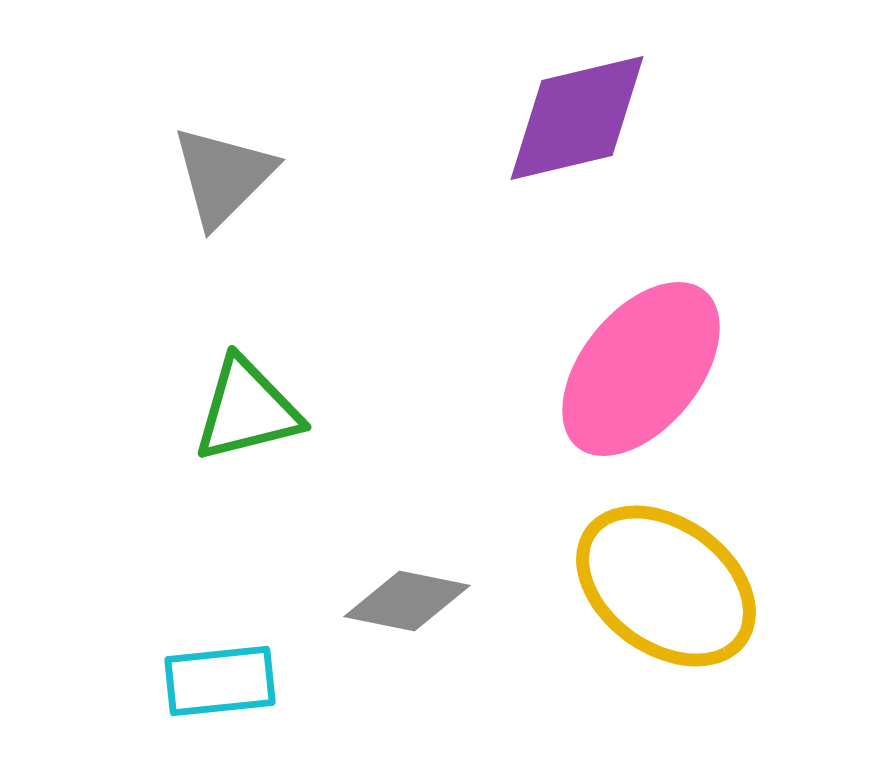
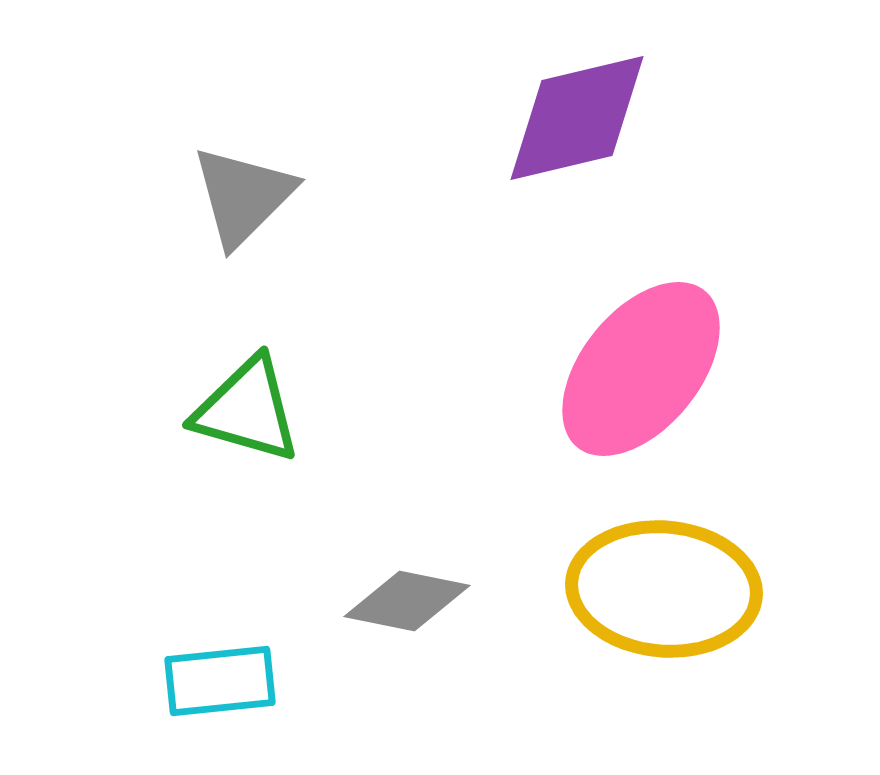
gray triangle: moved 20 px right, 20 px down
green triangle: rotated 30 degrees clockwise
yellow ellipse: moved 2 px left, 3 px down; rotated 31 degrees counterclockwise
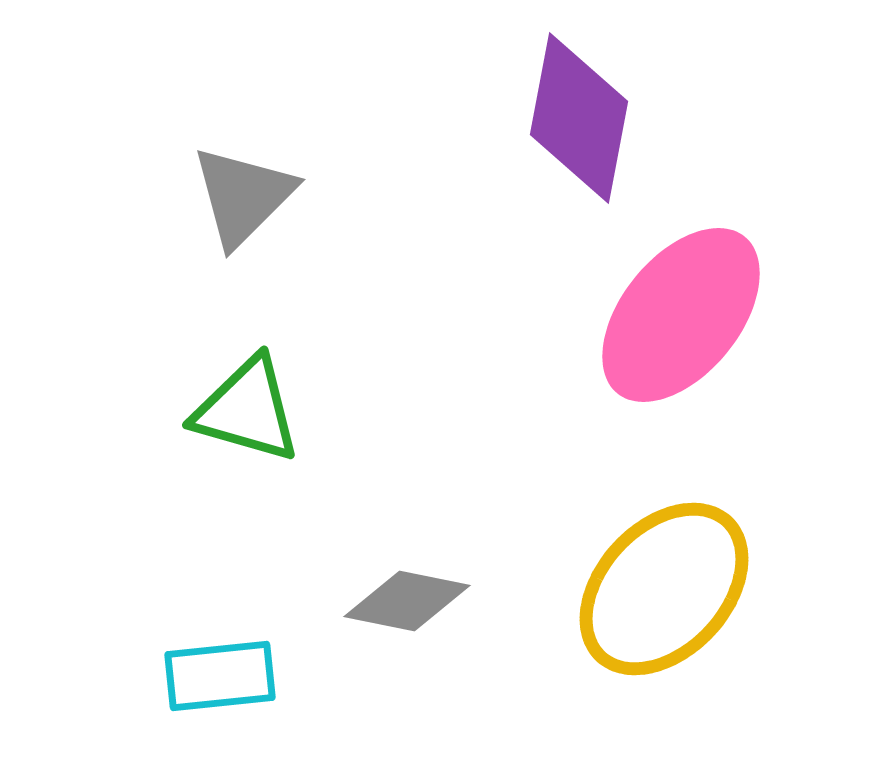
purple diamond: moved 2 px right; rotated 66 degrees counterclockwise
pink ellipse: moved 40 px right, 54 px up
yellow ellipse: rotated 52 degrees counterclockwise
cyan rectangle: moved 5 px up
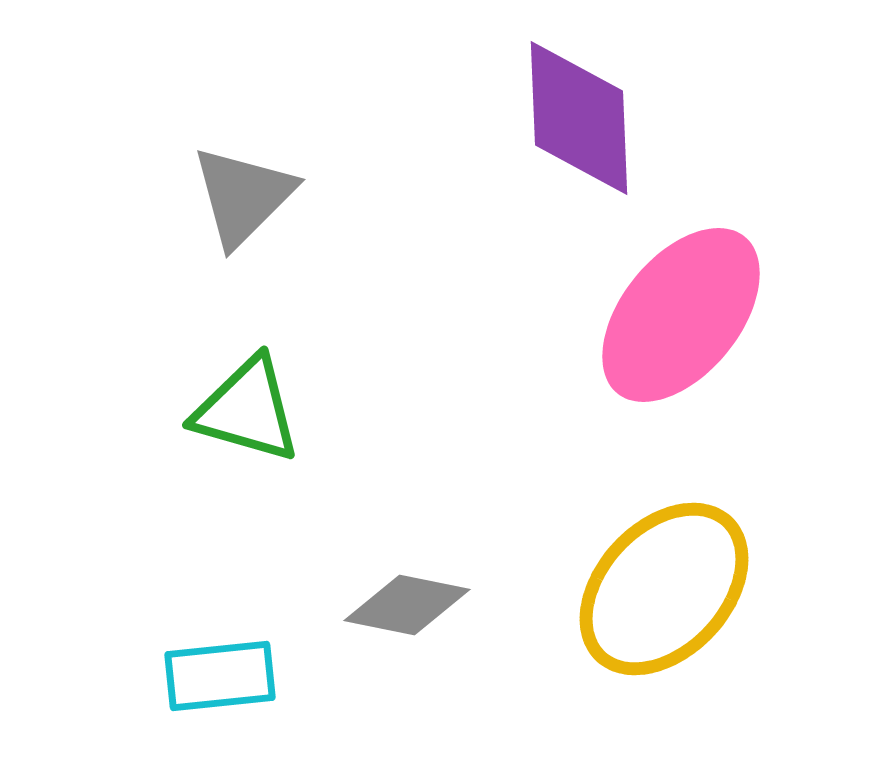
purple diamond: rotated 13 degrees counterclockwise
gray diamond: moved 4 px down
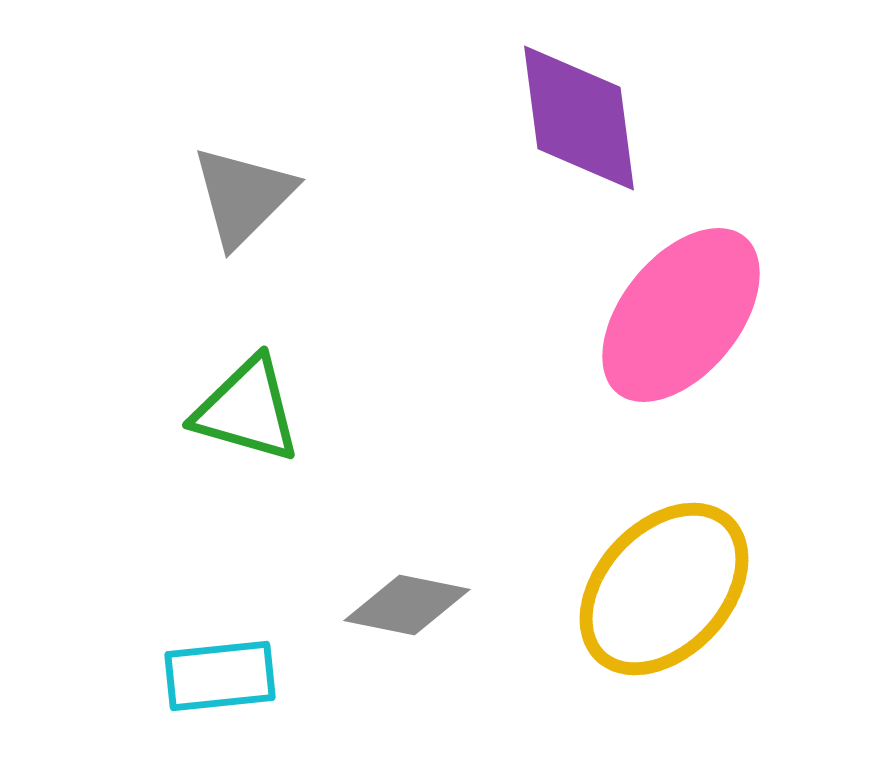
purple diamond: rotated 5 degrees counterclockwise
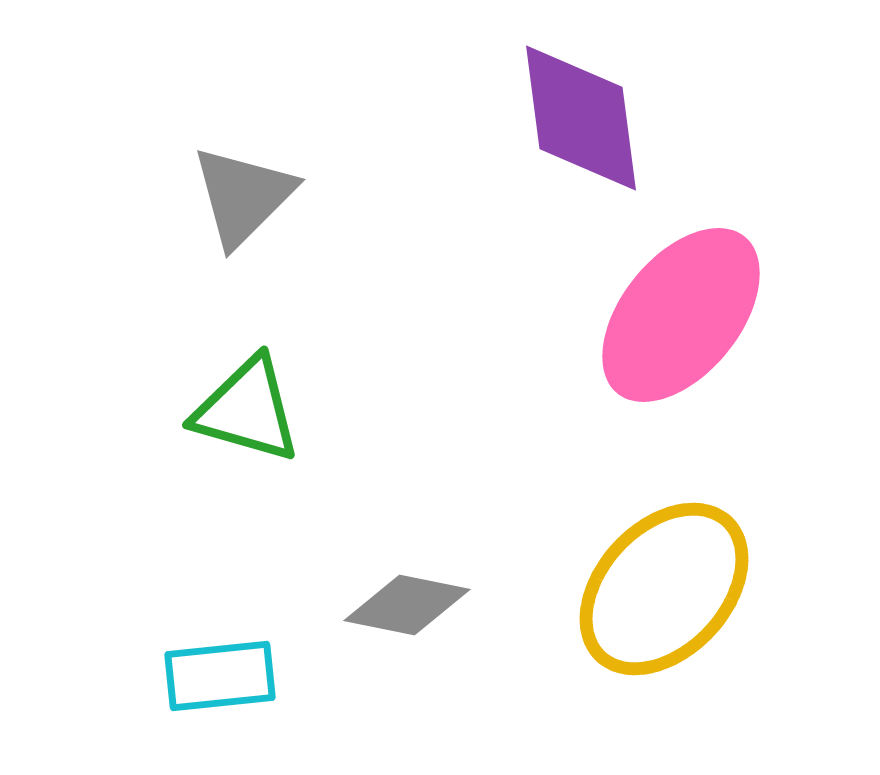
purple diamond: moved 2 px right
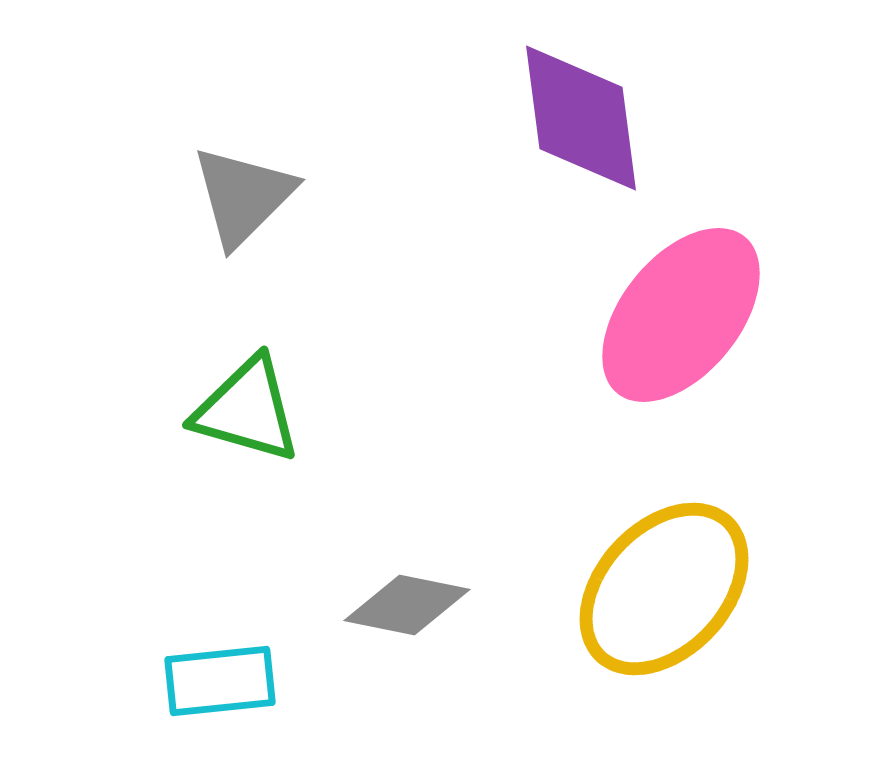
cyan rectangle: moved 5 px down
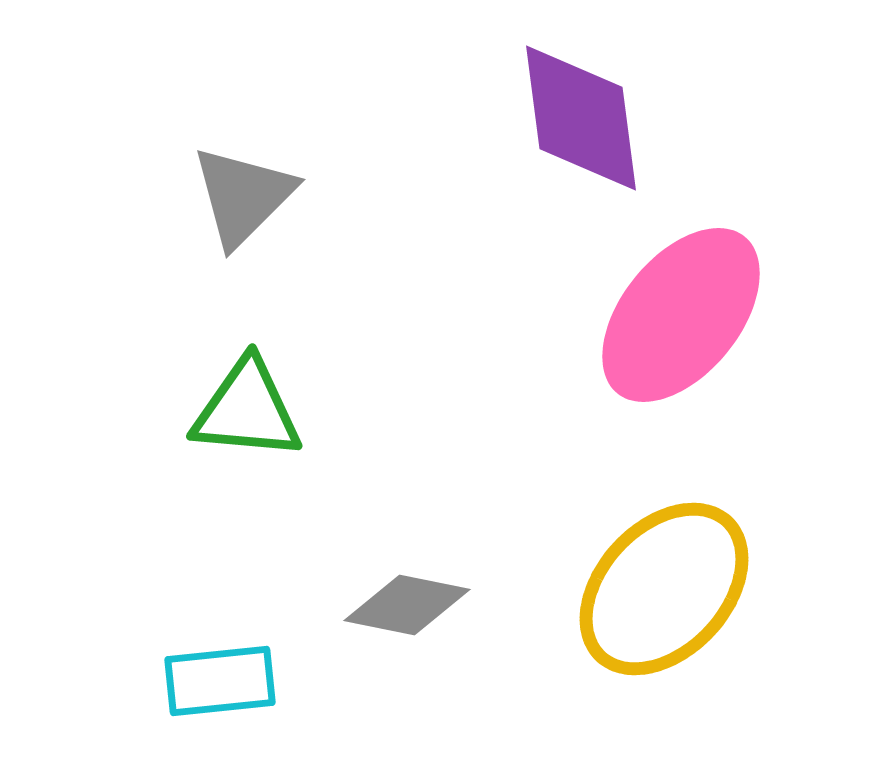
green triangle: rotated 11 degrees counterclockwise
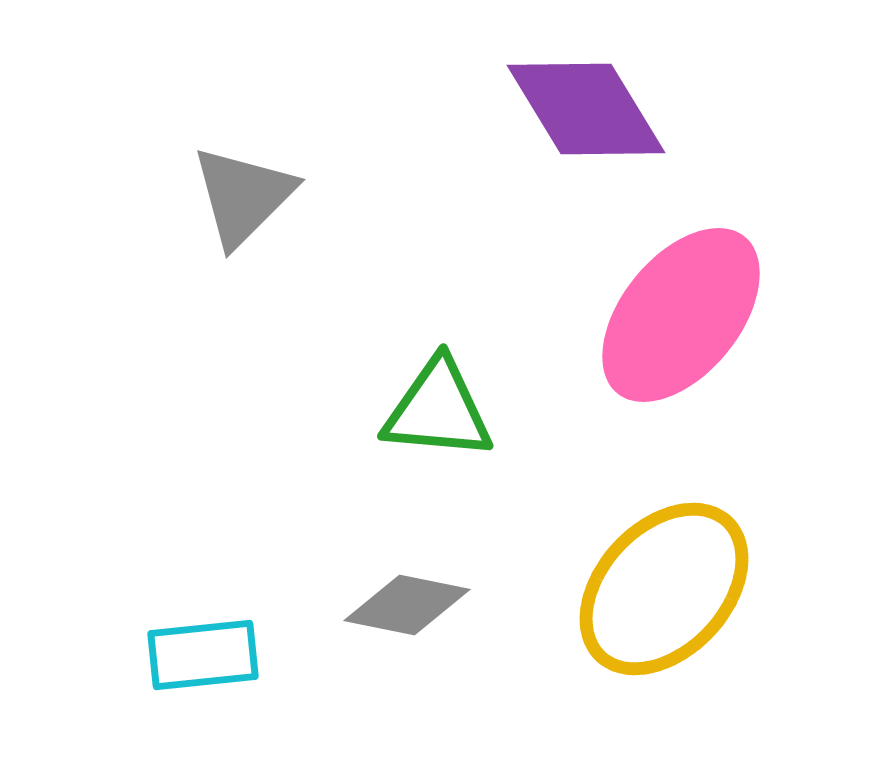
purple diamond: moved 5 px right, 9 px up; rotated 24 degrees counterclockwise
green triangle: moved 191 px right
cyan rectangle: moved 17 px left, 26 px up
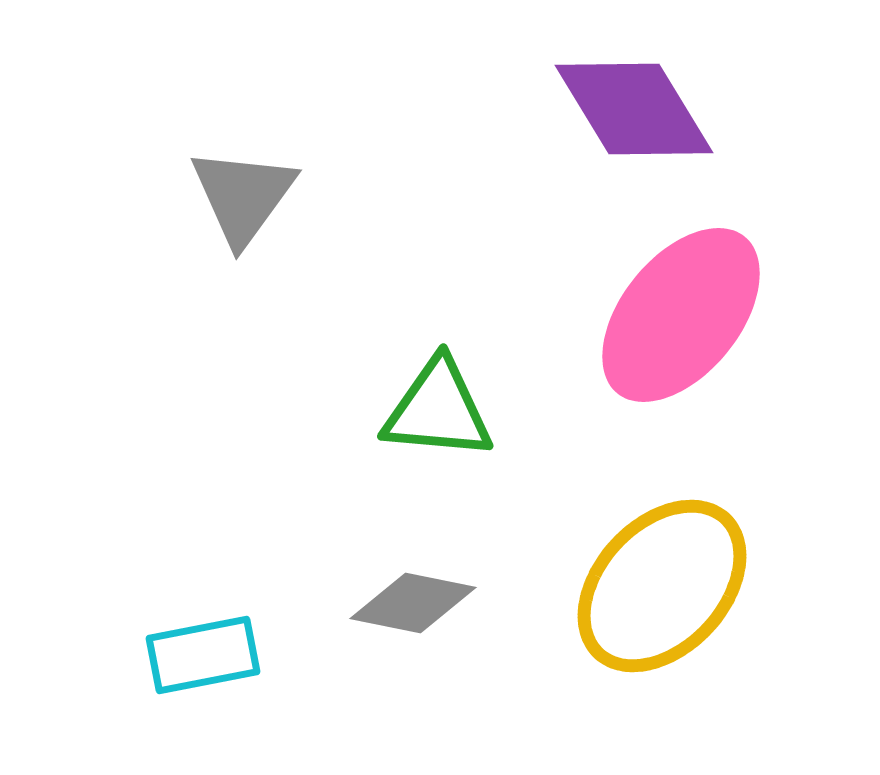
purple diamond: moved 48 px right
gray triangle: rotated 9 degrees counterclockwise
yellow ellipse: moved 2 px left, 3 px up
gray diamond: moved 6 px right, 2 px up
cyan rectangle: rotated 5 degrees counterclockwise
